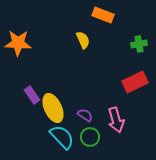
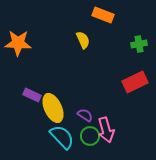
purple rectangle: rotated 30 degrees counterclockwise
pink arrow: moved 10 px left, 10 px down
green circle: moved 1 px up
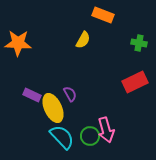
yellow semicircle: rotated 54 degrees clockwise
green cross: moved 1 px up; rotated 21 degrees clockwise
purple semicircle: moved 15 px left, 21 px up; rotated 28 degrees clockwise
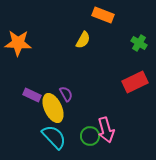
green cross: rotated 21 degrees clockwise
purple semicircle: moved 4 px left
cyan semicircle: moved 8 px left
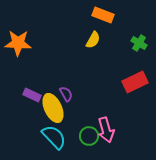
yellow semicircle: moved 10 px right
green circle: moved 1 px left
